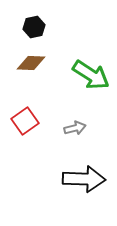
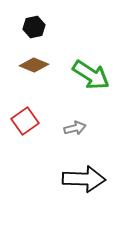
brown diamond: moved 3 px right, 2 px down; rotated 20 degrees clockwise
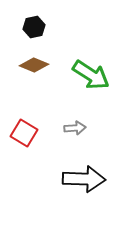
red square: moved 1 px left, 12 px down; rotated 24 degrees counterclockwise
gray arrow: rotated 10 degrees clockwise
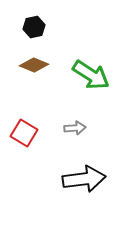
black arrow: rotated 9 degrees counterclockwise
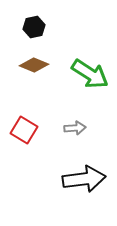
green arrow: moved 1 px left, 1 px up
red square: moved 3 px up
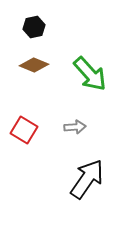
green arrow: rotated 15 degrees clockwise
gray arrow: moved 1 px up
black arrow: moved 3 px right; rotated 48 degrees counterclockwise
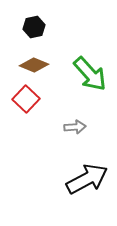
red square: moved 2 px right, 31 px up; rotated 12 degrees clockwise
black arrow: rotated 27 degrees clockwise
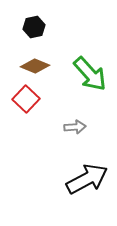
brown diamond: moved 1 px right, 1 px down
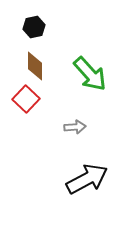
brown diamond: rotated 68 degrees clockwise
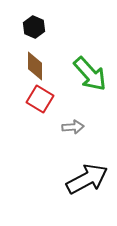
black hexagon: rotated 25 degrees counterclockwise
red square: moved 14 px right; rotated 12 degrees counterclockwise
gray arrow: moved 2 px left
